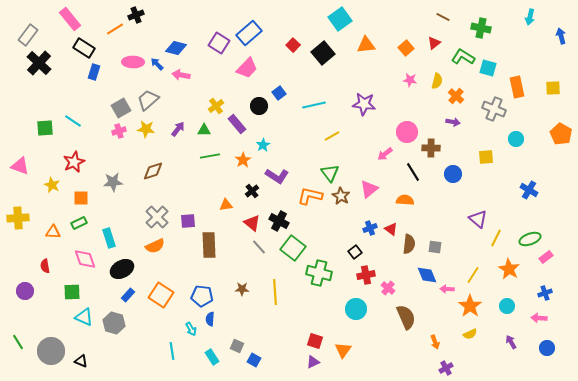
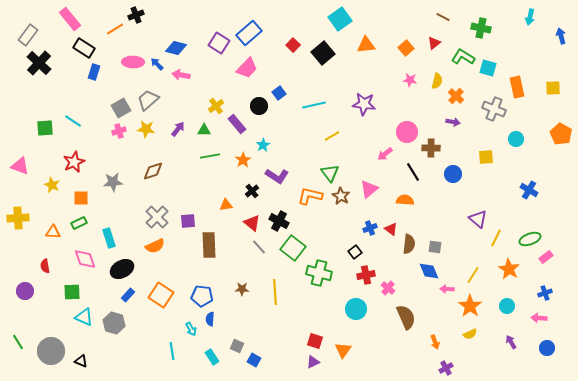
blue diamond at (427, 275): moved 2 px right, 4 px up
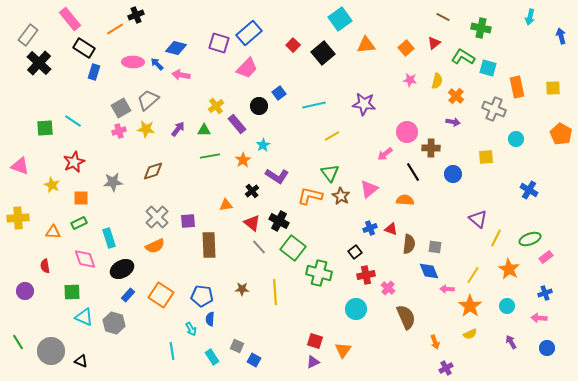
purple square at (219, 43): rotated 15 degrees counterclockwise
red triangle at (391, 229): rotated 16 degrees counterclockwise
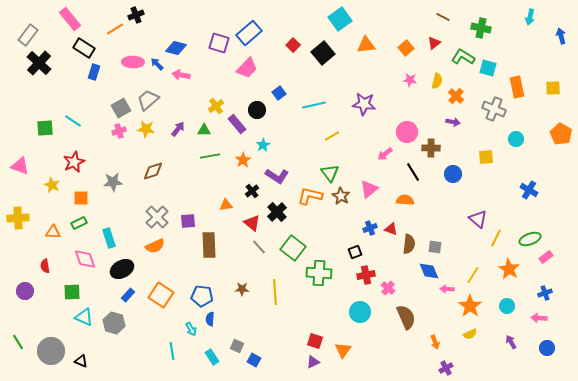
black circle at (259, 106): moved 2 px left, 4 px down
black cross at (279, 221): moved 2 px left, 9 px up; rotated 18 degrees clockwise
black square at (355, 252): rotated 16 degrees clockwise
green cross at (319, 273): rotated 10 degrees counterclockwise
cyan circle at (356, 309): moved 4 px right, 3 px down
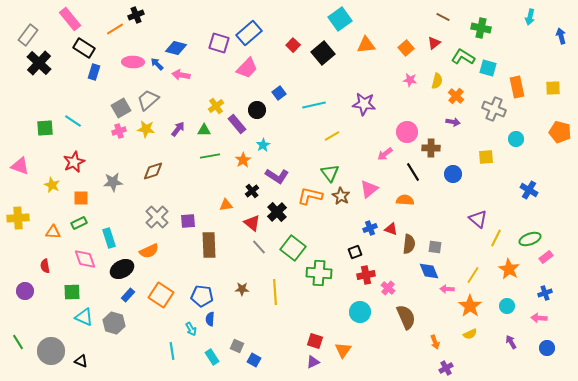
orange pentagon at (561, 134): moved 1 px left, 2 px up; rotated 15 degrees counterclockwise
orange semicircle at (155, 246): moved 6 px left, 5 px down
